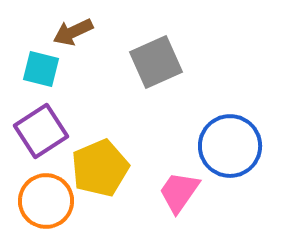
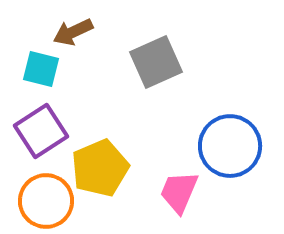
pink trapezoid: rotated 12 degrees counterclockwise
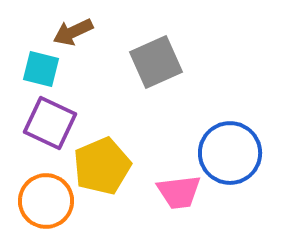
purple square: moved 9 px right, 8 px up; rotated 32 degrees counterclockwise
blue circle: moved 7 px down
yellow pentagon: moved 2 px right, 2 px up
pink trapezoid: rotated 120 degrees counterclockwise
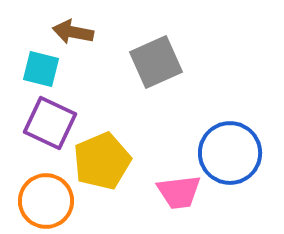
brown arrow: rotated 36 degrees clockwise
yellow pentagon: moved 5 px up
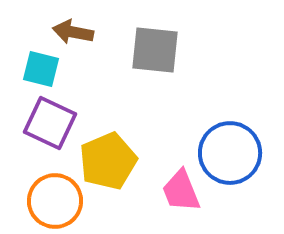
gray square: moved 1 px left, 12 px up; rotated 30 degrees clockwise
yellow pentagon: moved 6 px right
pink trapezoid: moved 2 px right, 1 px up; rotated 75 degrees clockwise
orange circle: moved 9 px right
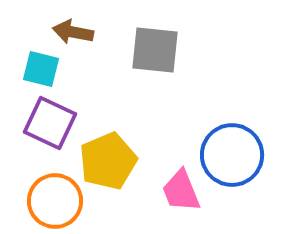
blue circle: moved 2 px right, 2 px down
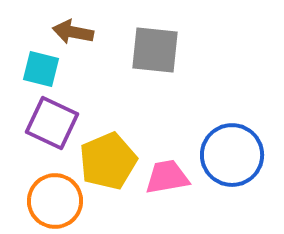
purple square: moved 2 px right
pink trapezoid: moved 14 px left, 14 px up; rotated 102 degrees clockwise
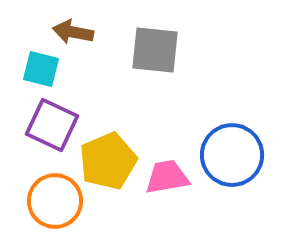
purple square: moved 2 px down
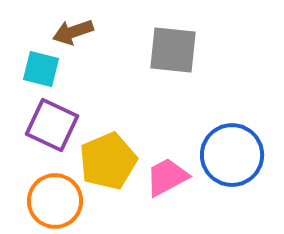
brown arrow: rotated 30 degrees counterclockwise
gray square: moved 18 px right
pink trapezoid: rotated 18 degrees counterclockwise
